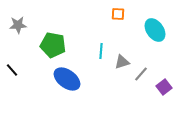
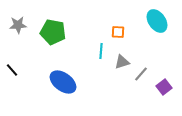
orange square: moved 18 px down
cyan ellipse: moved 2 px right, 9 px up
green pentagon: moved 13 px up
blue ellipse: moved 4 px left, 3 px down
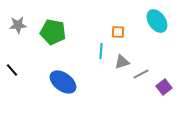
gray line: rotated 21 degrees clockwise
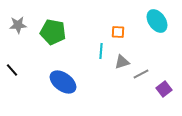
purple square: moved 2 px down
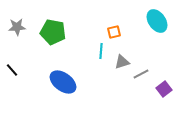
gray star: moved 1 px left, 2 px down
orange square: moved 4 px left; rotated 16 degrees counterclockwise
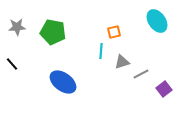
black line: moved 6 px up
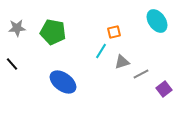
gray star: moved 1 px down
cyan line: rotated 28 degrees clockwise
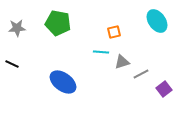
green pentagon: moved 5 px right, 9 px up
cyan line: moved 1 px down; rotated 63 degrees clockwise
black line: rotated 24 degrees counterclockwise
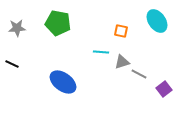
orange square: moved 7 px right, 1 px up; rotated 24 degrees clockwise
gray line: moved 2 px left; rotated 56 degrees clockwise
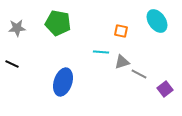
blue ellipse: rotated 72 degrees clockwise
purple square: moved 1 px right
